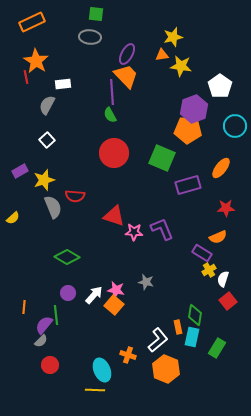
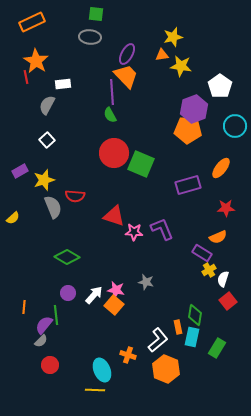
green square at (162, 158): moved 21 px left, 6 px down
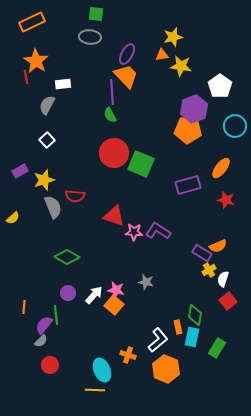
red star at (226, 208): moved 8 px up; rotated 18 degrees clockwise
purple L-shape at (162, 229): moved 4 px left, 2 px down; rotated 35 degrees counterclockwise
orange semicircle at (218, 237): moved 9 px down
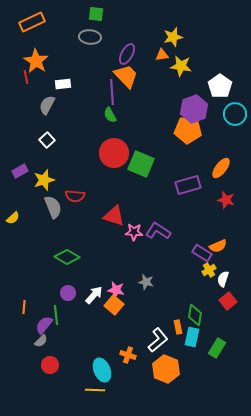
cyan circle at (235, 126): moved 12 px up
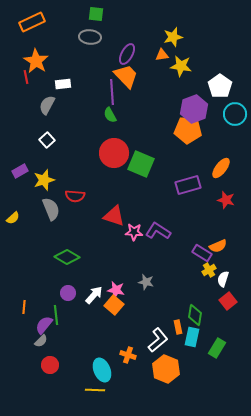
gray semicircle at (53, 207): moved 2 px left, 2 px down
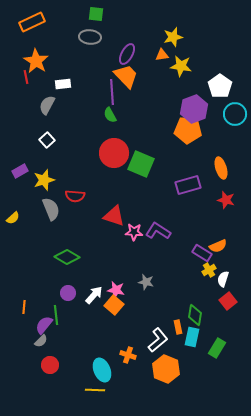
orange ellipse at (221, 168): rotated 55 degrees counterclockwise
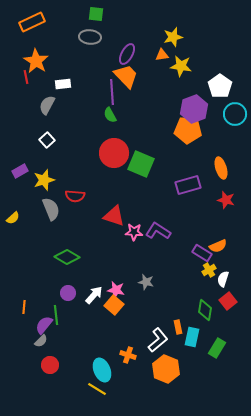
green diamond at (195, 315): moved 10 px right, 5 px up
yellow line at (95, 390): moved 2 px right, 1 px up; rotated 30 degrees clockwise
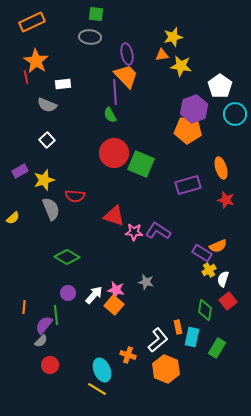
purple ellipse at (127, 54): rotated 40 degrees counterclockwise
purple line at (112, 92): moved 3 px right
gray semicircle at (47, 105): rotated 96 degrees counterclockwise
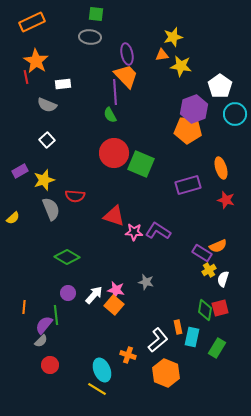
red square at (228, 301): moved 8 px left, 7 px down; rotated 24 degrees clockwise
orange hexagon at (166, 369): moved 4 px down
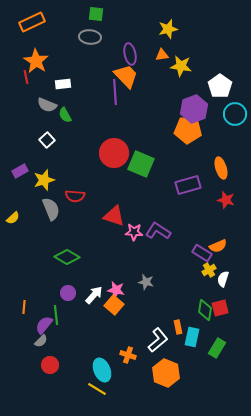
yellow star at (173, 37): moved 5 px left, 8 px up
purple ellipse at (127, 54): moved 3 px right
green semicircle at (110, 115): moved 45 px left
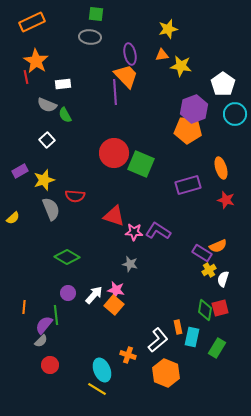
white pentagon at (220, 86): moved 3 px right, 2 px up
gray star at (146, 282): moved 16 px left, 18 px up
